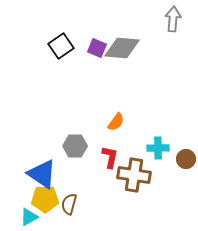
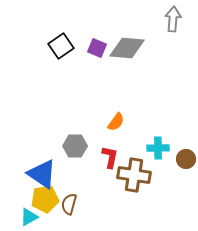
gray diamond: moved 5 px right
yellow pentagon: rotated 8 degrees counterclockwise
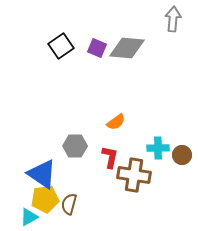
orange semicircle: rotated 18 degrees clockwise
brown circle: moved 4 px left, 4 px up
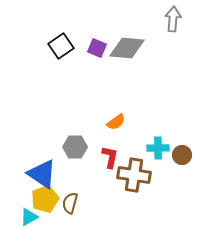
gray hexagon: moved 1 px down
yellow pentagon: rotated 12 degrees counterclockwise
brown semicircle: moved 1 px right, 1 px up
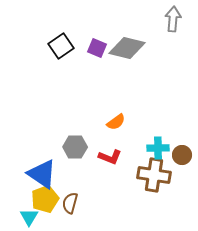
gray diamond: rotated 9 degrees clockwise
red L-shape: rotated 100 degrees clockwise
brown cross: moved 20 px right
cyan triangle: rotated 30 degrees counterclockwise
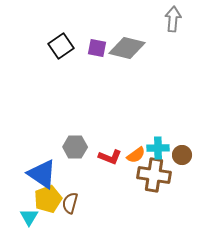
purple square: rotated 12 degrees counterclockwise
orange semicircle: moved 20 px right, 33 px down
yellow pentagon: moved 3 px right
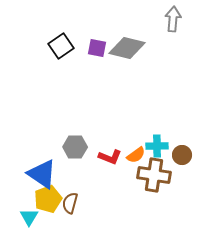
cyan cross: moved 1 px left, 2 px up
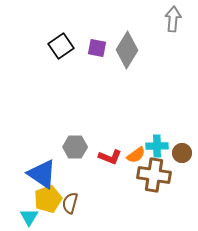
gray diamond: moved 2 px down; rotated 72 degrees counterclockwise
brown circle: moved 2 px up
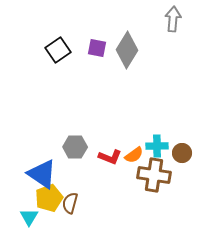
black square: moved 3 px left, 4 px down
orange semicircle: moved 2 px left
yellow pentagon: moved 1 px right, 1 px up
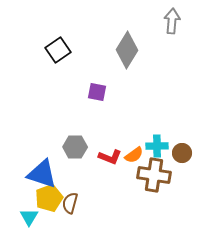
gray arrow: moved 1 px left, 2 px down
purple square: moved 44 px down
blue triangle: rotated 16 degrees counterclockwise
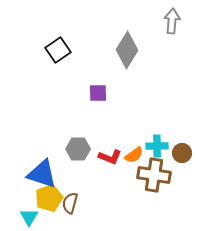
purple square: moved 1 px right, 1 px down; rotated 12 degrees counterclockwise
gray hexagon: moved 3 px right, 2 px down
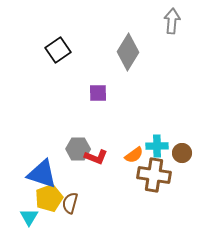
gray diamond: moved 1 px right, 2 px down
red L-shape: moved 14 px left
